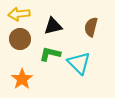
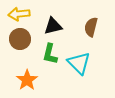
green L-shape: rotated 90 degrees counterclockwise
orange star: moved 5 px right, 1 px down
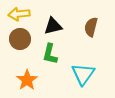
cyan triangle: moved 4 px right, 11 px down; rotated 20 degrees clockwise
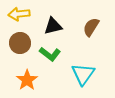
brown semicircle: rotated 18 degrees clockwise
brown circle: moved 4 px down
green L-shape: rotated 65 degrees counterclockwise
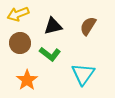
yellow arrow: moved 1 px left; rotated 15 degrees counterclockwise
brown semicircle: moved 3 px left, 1 px up
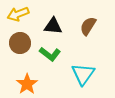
black triangle: rotated 18 degrees clockwise
orange star: moved 4 px down
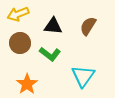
cyan triangle: moved 2 px down
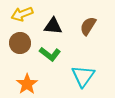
yellow arrow: moved 4 px right
